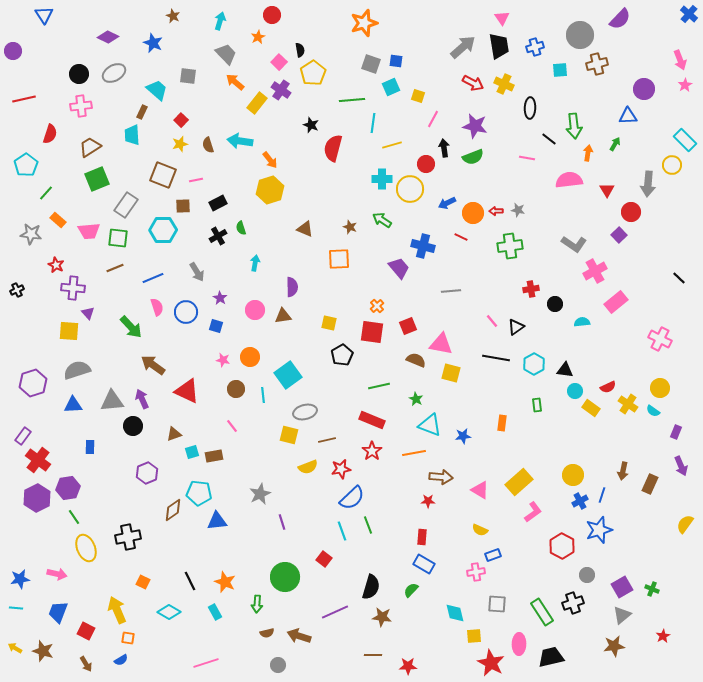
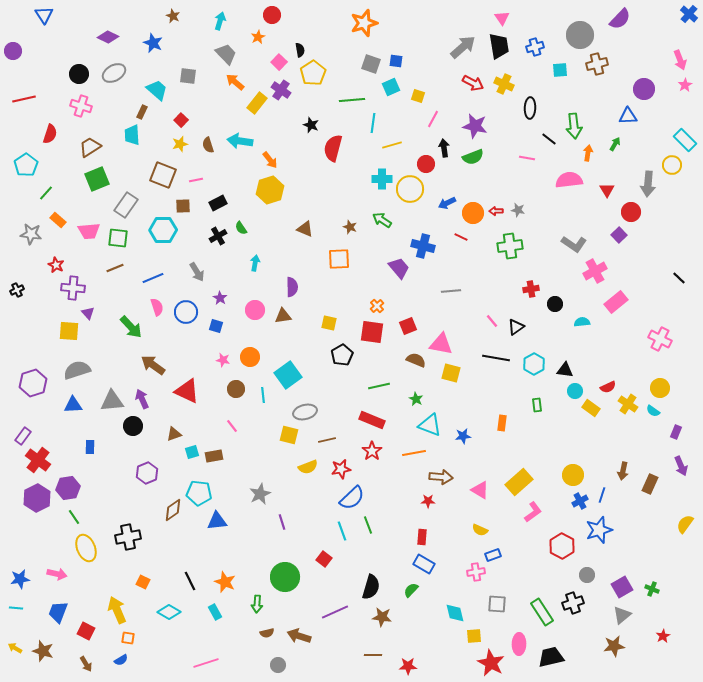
pink cross at (81, 106): rotated 25 degrees clockwise
green semicircle at (241, 228): rotated 16 degrees counterclockwise
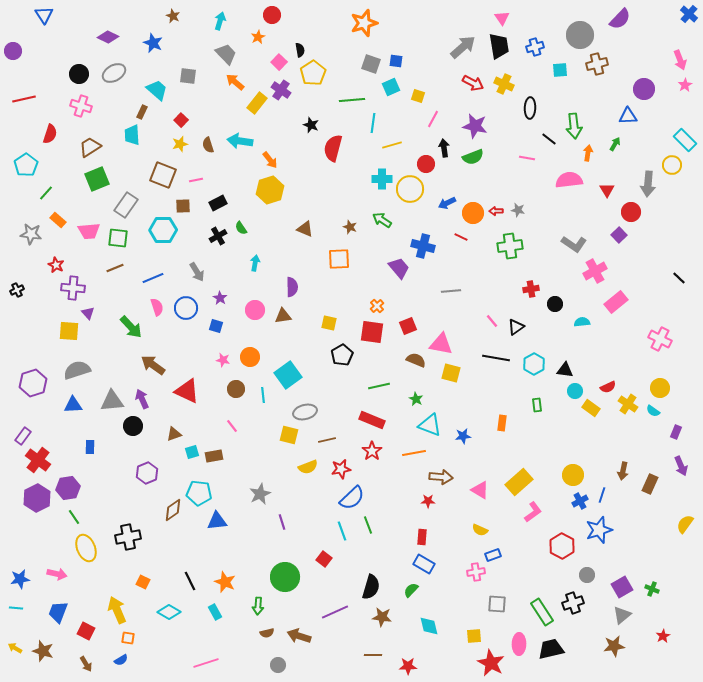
blue circle at (186, 312): moved 4 px up
green arrow at (257, 604): moved 1 px right, 2 px down
cyan diamond at (455, 613): moved 26 px left, 13 px down
black trapezoid at (551, 657): moved 8 px up
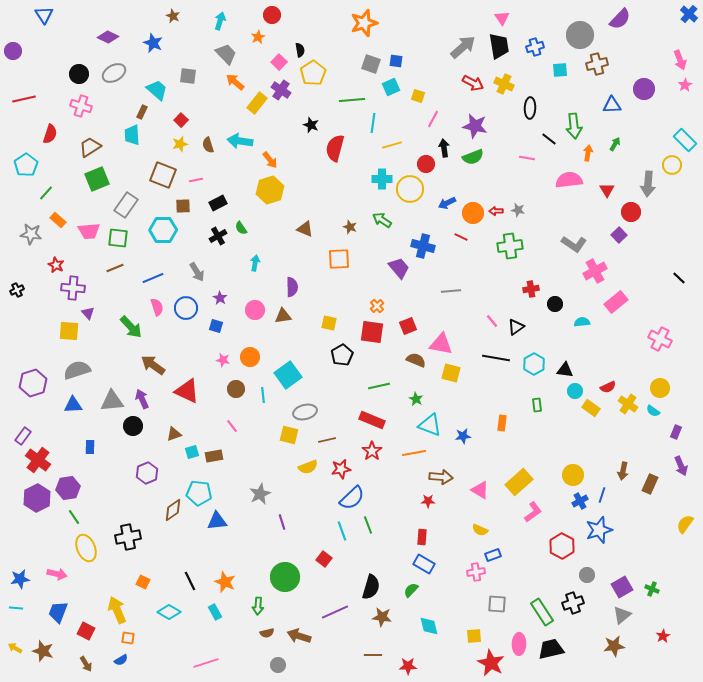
blue triangle at (628, 116): moved 16 px left, 11 px up
red semicircle at (333, 148): moved 2 px right
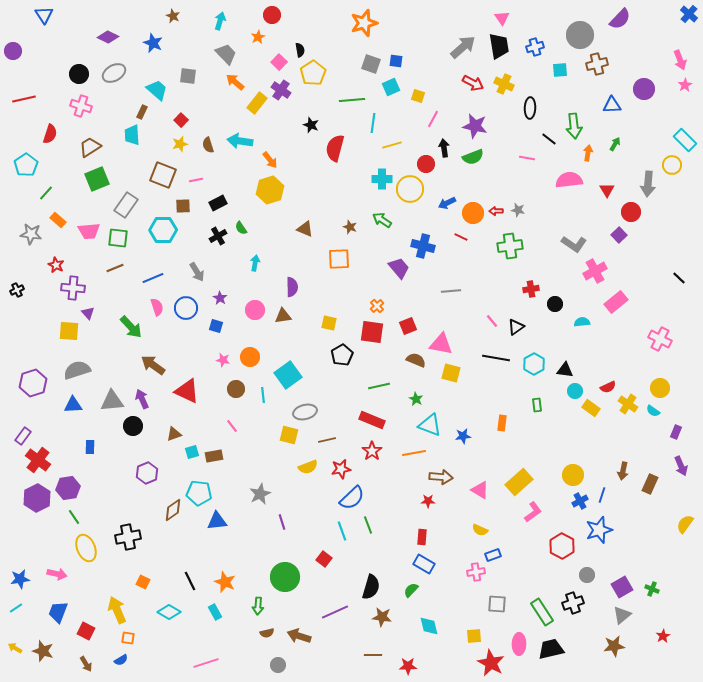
cyan line at (16, 608): rotated 40 degrees counterclockwise
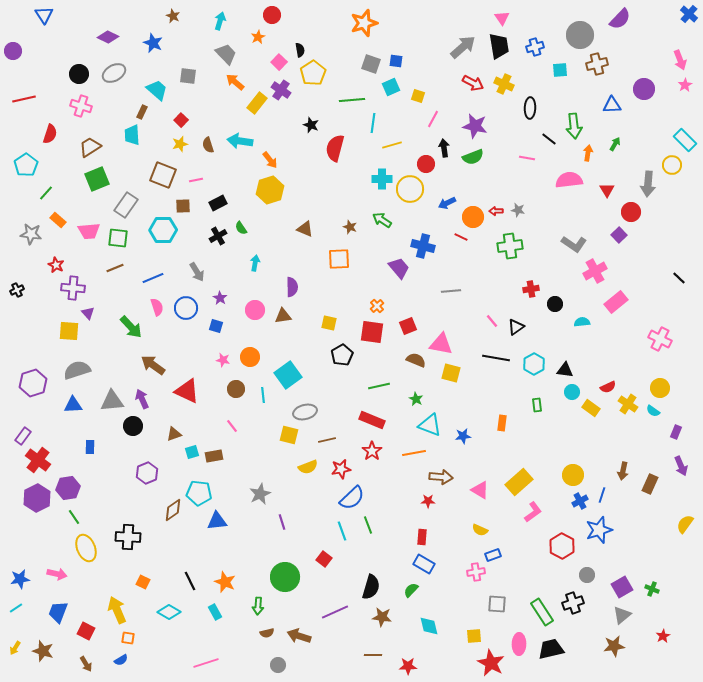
orange circle at (473, 213): moved 4 px down
cyan circle at (575, 391): moved 3 px left, 1 px down
black cross at (128, 537): rotated 15 degrees clockwise
yellow arrow at (15, 648): rotated 88 degrees counterclockwise
